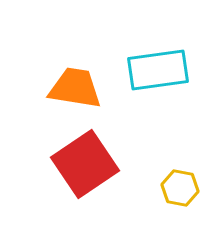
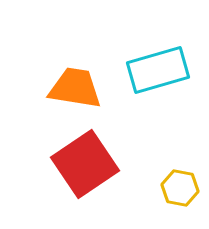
cyan rectangle: rotated 8 degrees counterclockwise
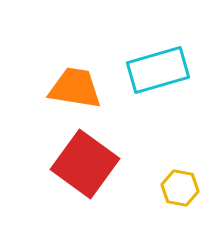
red square: rotated 20 degrees counterclockwise
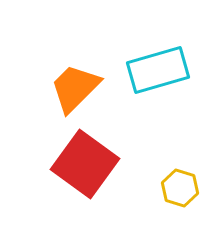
orange trapezoid: rotated 54 degrees counterclockwise
yellow hexagon: rotated 6 degrees clockwise
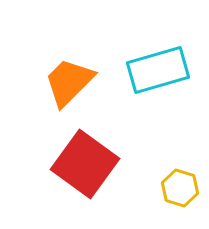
orange trapezoid: moved 6 px left, 6 px up
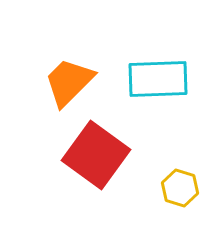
cyan rectangle: moved 9 px down; rotated 14 degrees clockwise
red square: moved 11 px right, 9 px up
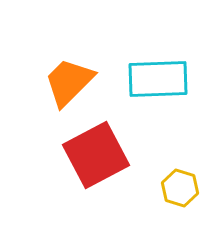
red square: rotated 26 degrees clockwise
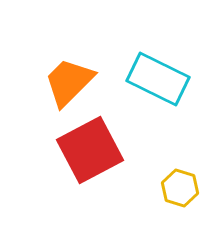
cyan rectangle: rotated 28 degrees clockwise
red square: moved 6 px left, 5 px up
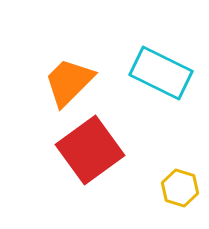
cyan rectangle: moved 3 px right, 6 px up
red square: rotated 8 degrees counterclockwise
